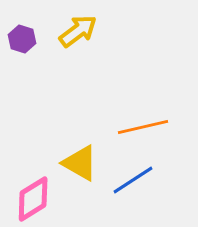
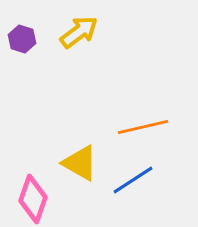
yellow arrow: moved 1 px right, 1 px down
pink diamond: rotated 39 degrees counterclockwise
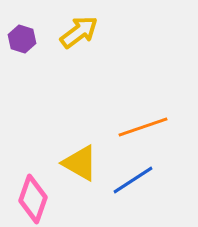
orange line: rotated 6 degrees counterclockwise
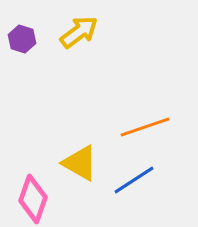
orange line: moved 2 px right
blue line: moved 1 px right
